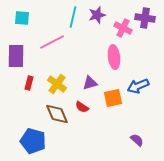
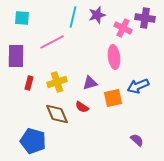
yellow cross: moved 2 px up; rotated 36 degrees clockwise
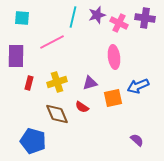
pink cross: moved 4 px left, 5 px up
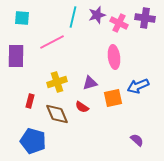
red rectangle: moved 1 px right, 18 px down
